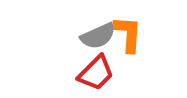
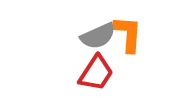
red trapezoid: rotated 12 degrees counterclockwise
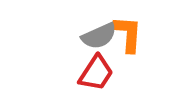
gray semicircle: moved 1 px right
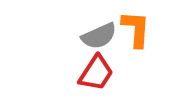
orange L-shape: moved 8 px right, 5 px up
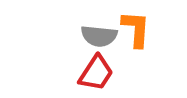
gray semicircle: rotated 30 degrees clockwise
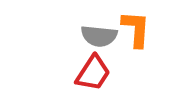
red trapezoid: moved 3 px left
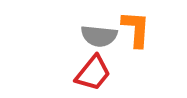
red trapezoid: rotated 6 degrees clockwise
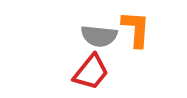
red trapezoid: moved 2 px left, 1 px up
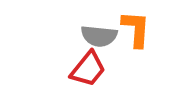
red trapezoid: moved 3 px left, 3 px up
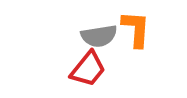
gray semicircle: rotated 15 degrees counterclockwise
